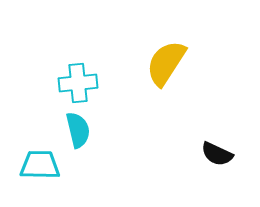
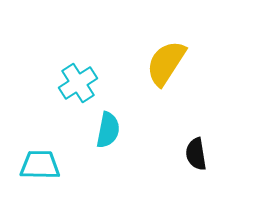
cyan cross: rotated 27 degrees counterclockwise
cyan semicircle: moved 30 px right; rotated 24 degrees clockwise
black semicircle: moved 21 px left; rotated 56 degrees clockwise
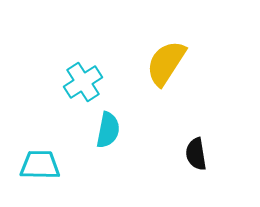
cyan cross: moved 5 px right, 1 px up
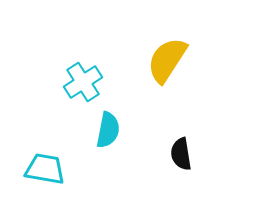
yellow semicircle: moved 1 px right, 3 px up
black semicircle: moved 15 px left
cyan trapezoid: moved 5 px right, 4 px down; rotated 9 degrees clockwise
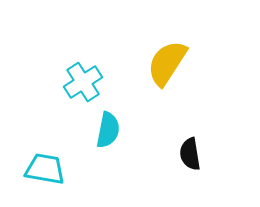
yellow semicircle: moved 3 px down
black semicircle: moved 9 px right
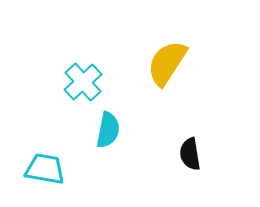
cyan cross: rotated 9 degrees counterclockwise
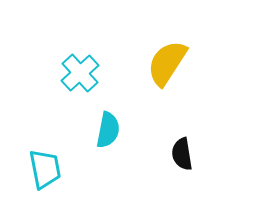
cyan cross: moved 3 px left, 9 px up
black semicircle: moved 8 px left
cyan trapezoid: rotated 69 degrees clockwise
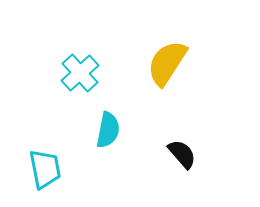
black semicircle: rotated 148 degrees clockwise
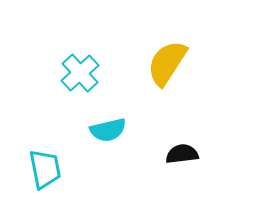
cyan semicircle: rotated 66 degrees clockwise
black semicircle: rotated 56 degrees counterclockwise
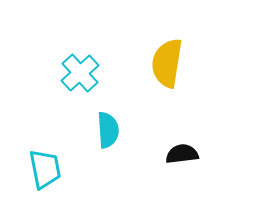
yellow semicircle: rotated 24 degrees counterclockwise
cyan semicircle: rotated 81 degrees counterclockwise
